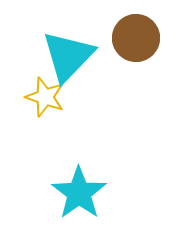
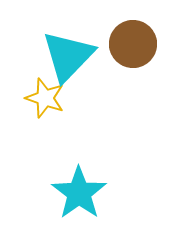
brown circle: moved 3 px left, 6 px down
yellow star: moved 1 px down
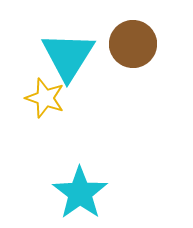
cyan triangle: rotated 12 degrees counterclockwise
cyan star: moved 1 px right
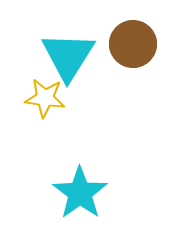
yellow star: rotated 12 degrees counterclockwise
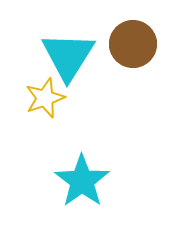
yellow star: rotated 27 degrees counterclockwise
cyan star: moved 2 px right, 12 px up
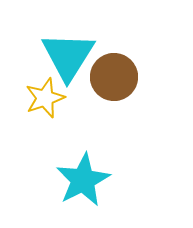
brown circle: moved 19 px left, 33 px down
cyan star: moved 1 px right, 1 px up; rotated 8 degrees clockwise
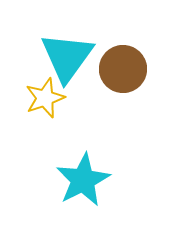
cyan triangle: moved 1 px left, 1 px down; rotated 4 degrees clockwise
brown circle: moved 9 px right, 8 px up
